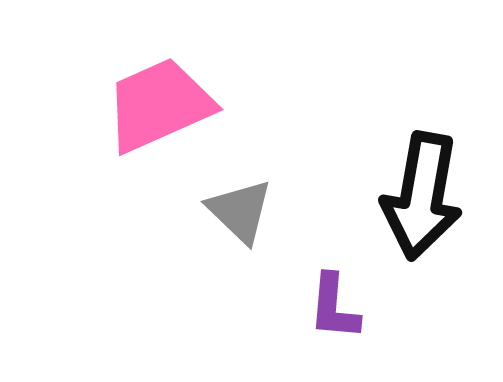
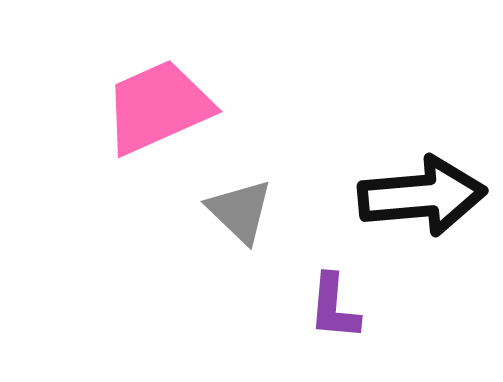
pink trapezoid: moved 1 px left, 2 px down
black arrow: rotated 105 degrees counterclockwise
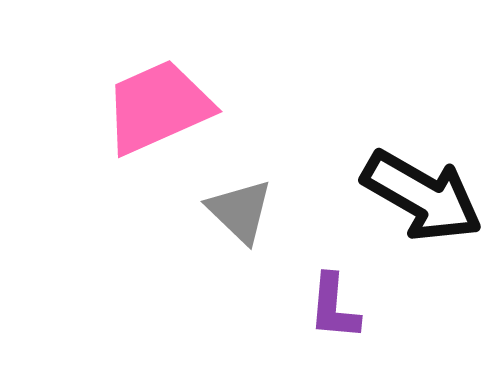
black arrow: rotated 35 degrees clockwise
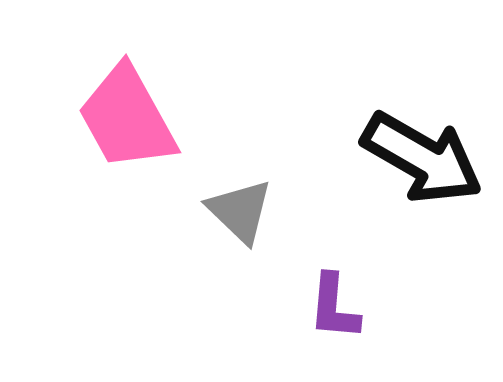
pink trapezoid: moved 31 px left, 11 px down; rotated 95 degrees counterclockwise
black arrow: moved 38 px up
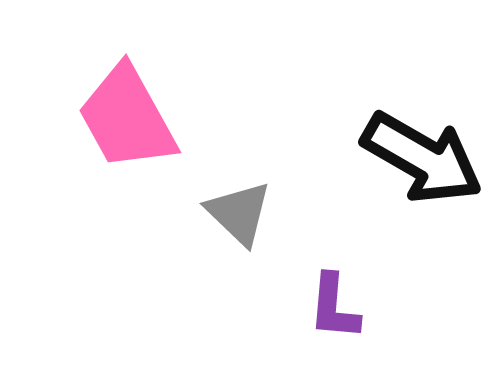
gray triangle: moved 1 px left, 2 px down
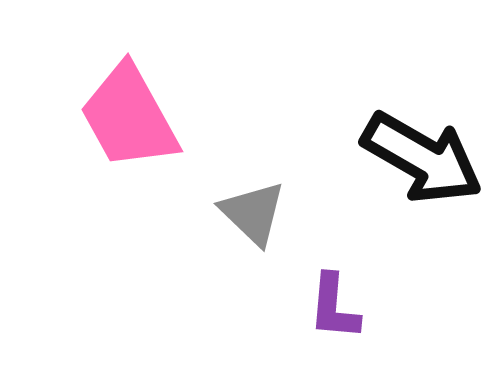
pink trapezoid: moved 2 px right, 1 px up
gray triangle: moved 14 px right
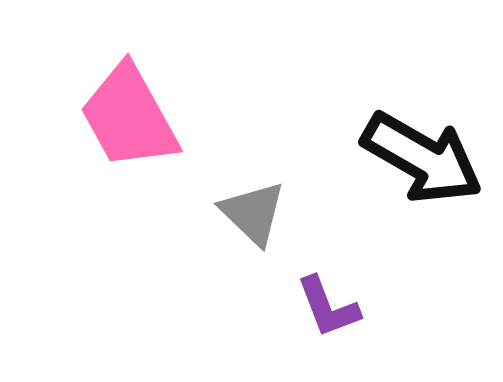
purple L-shape: moved 6 px left; rotated 26 degrees counterclockwise
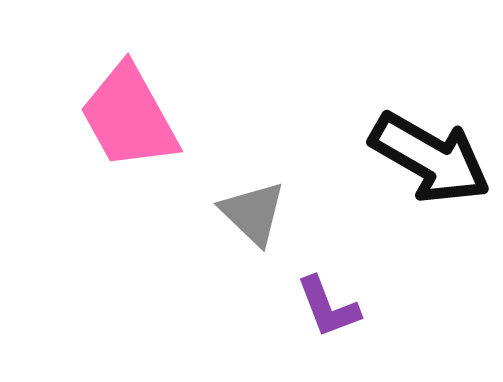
black arrow: moved 8 px right
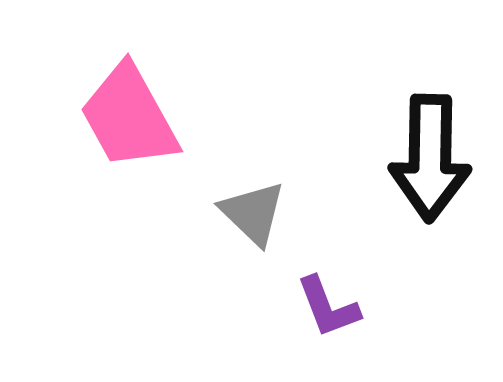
black arrow: rotated 61 degrees clockwise
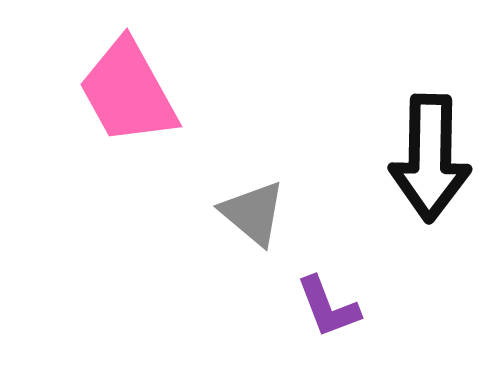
pink trapezoid: moved 1 px left, 25 px up
gray triangle: rotated 4 degrees counterclockwise
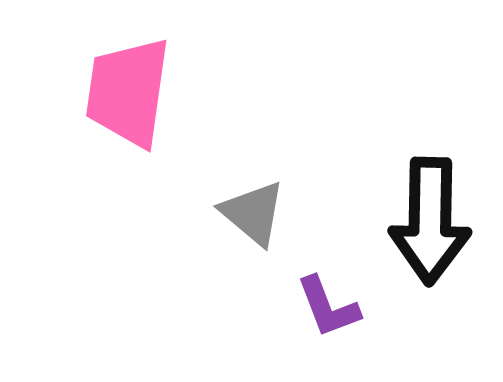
pink trapezoid: rotated 37 degrees clockwise
black arrow: moved 63 px down
